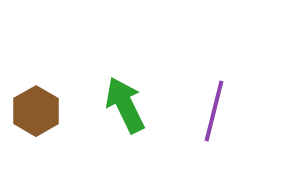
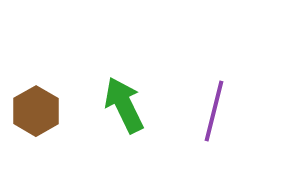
green arrow: moved 1 px left
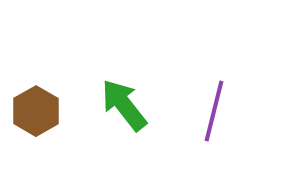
green arrow: rotated 12 degrees counterclockwise
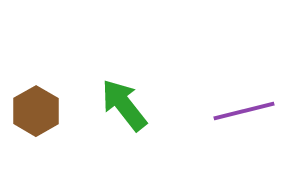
purple line: moved 30 px right; rotated 62 degrees clockwise
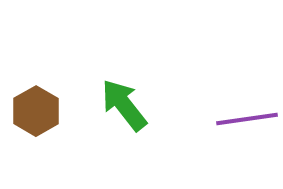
purple line: moved 3 px right, 8 px down; rotated 6 degrees clockwise
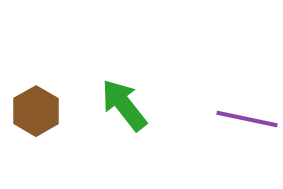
purple line: rotated 20 degrees clockwise
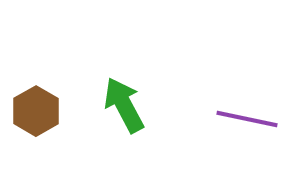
green arrow: rotated 10 degrees clockwise
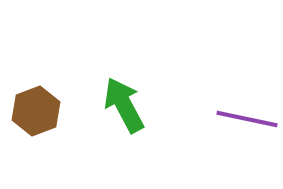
brown hexagon: rotated 9 degrees clockwise
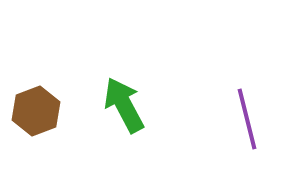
purple line: rotated 64 degrees clockwise
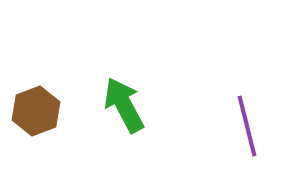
purple line: moved 7 px down
